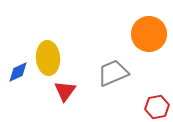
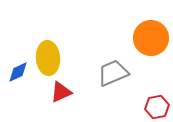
orange circle: moved 2 px right, 4 px down
red triangle: moved 4 px left, 1 px down; rotated 30 degrees clockwise
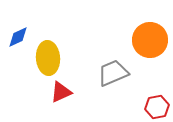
orange circle: moved 1 px left, 2 px down
blue diamond: moved 35 px up
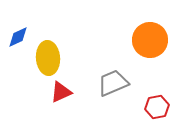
gray trapezoid: moved 10 px down
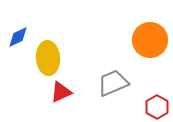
red hexagon: rotated 20 degrees counterclockwise
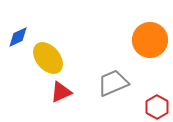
yellow ellipse: rotated 36 degrees counterclockwise
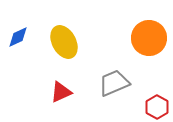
orange circle: moved 1 px left, 2 px up
yellow ellipse: moved 16 px right, 16 px up; rotated 12 degrees clockwise
gray trapezoid: moved 1 px right
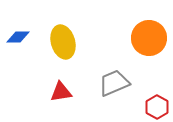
blue diamond: rotated 25 degrees clockwise
yellow ellipse: moved 1 px left; rotated 12 degrees clockwise
red triangle: rotated 15 degrees clockwise
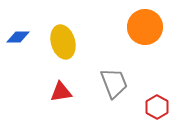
orange circle: moved 4 px left, 11 px up
gray trapezoid: rotated 92 degrees clockwise
